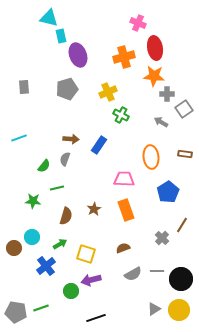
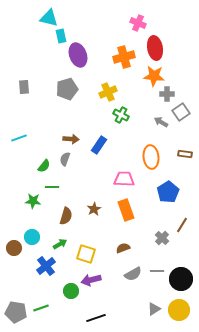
gray square at (184, 109): moved 3 px left, 3 px down
green line at (57, 188): moved 5 px left, 1 px up; rotated 16 degrees clockwise
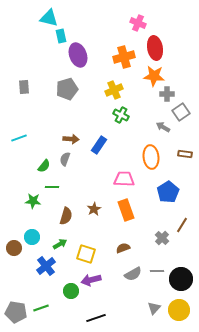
yellow cross at (108, 92): moved 6 px right, 2 px up
gray arrow at (161, 122): moved 2 px right, 5 px down
gray triangle at (154, 309): moved 1 px up; rotated 16 degrees counterclockwise
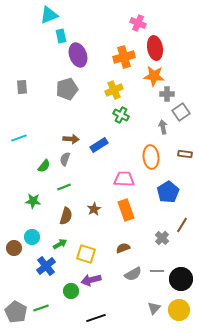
cyan triangle at (49, 18): moved 3 px up; rotated 36 degrees counterclockwise
gray rectangle at (24, 87): moved 2 px left
gray arrow at (163, 127): rotated 48 degrees clockwise
blue rectangle at (99, 145): rotated 24 degrees clockwise
green line at (52, 187): moved 12 px right; rotated 24 degrees counterclockwise
gray pentagon at (16, 312): rotated 20 degrees clockwise
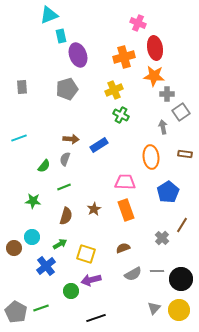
pink trapezoid at (124, 179): moved 1 px right, 3 px down
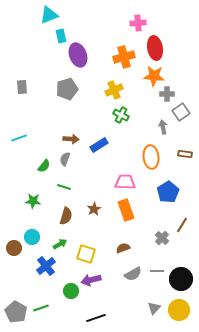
pink cross at (138, 23): rotated 28 degrees counterclockwise
green line at (64, 187): rotated 40 degrees clockwise
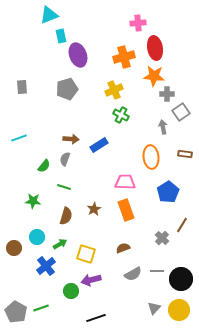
cyan circle at (32, 237): moved 5 px right
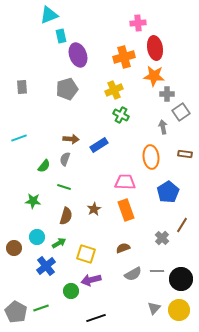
green arrow at (60, 244): moved 1 px left, 1 px up
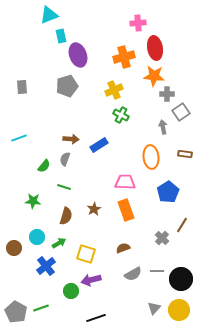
gray pentagon at (67, 89): moved 3 px up
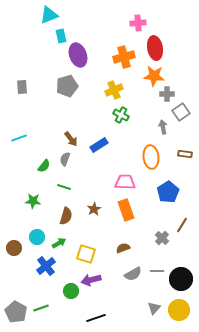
brown arrow at (71, 139): rotated 49 degrees clockwise
